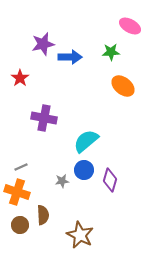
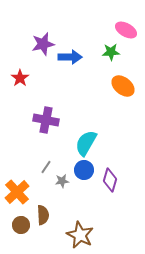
pink ellipse: moved 4 px left, 4 px down
purple cross: moved 2 px right, 2 px down
cyan semicircle: moved 2 px down; rotated 20 degrees counterclockwise
gray line: moved 25 px right; rotated 32 degrees counterclockwise
orange cross: rotated 30 degrees clockwise
brown circle: moved 1 px right
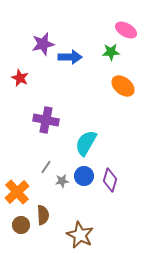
red star: rotated 12 degrees counterclockwise
blue circle: moved 6 px down
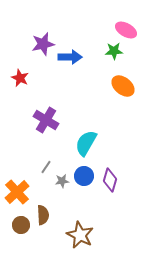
green star: moved 3 px right, 1 px up
purple cross: rotated 20 degrees clockwise
